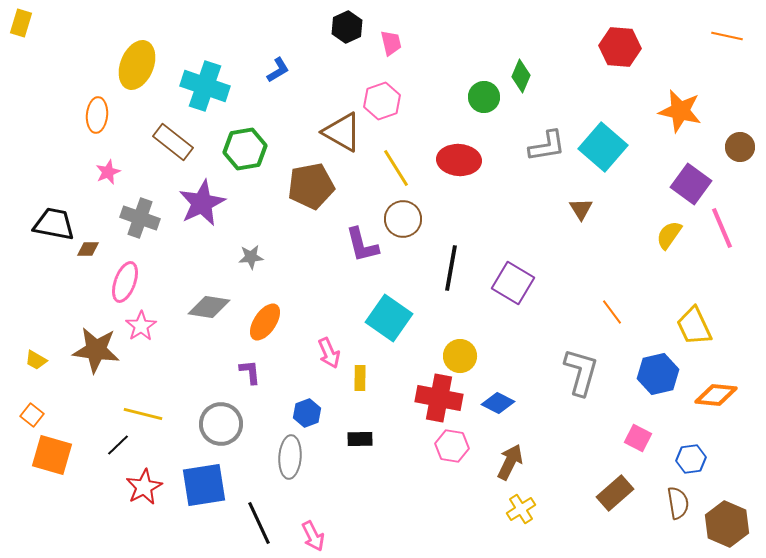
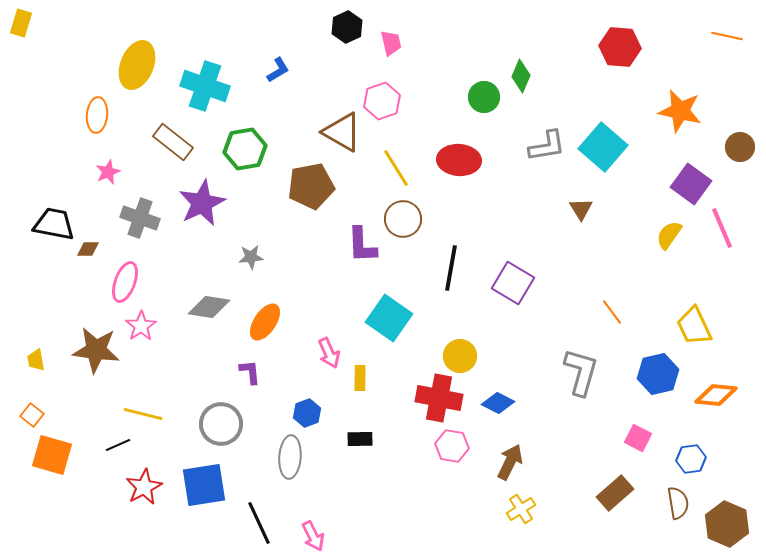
purple L-shape at (362, 245): rotated 12 degrees clockwise
yellow trapezoid at (36, 360): rotated 50 degrees clockwise
black line at (118, 445): rotated 20 degrees clockwise
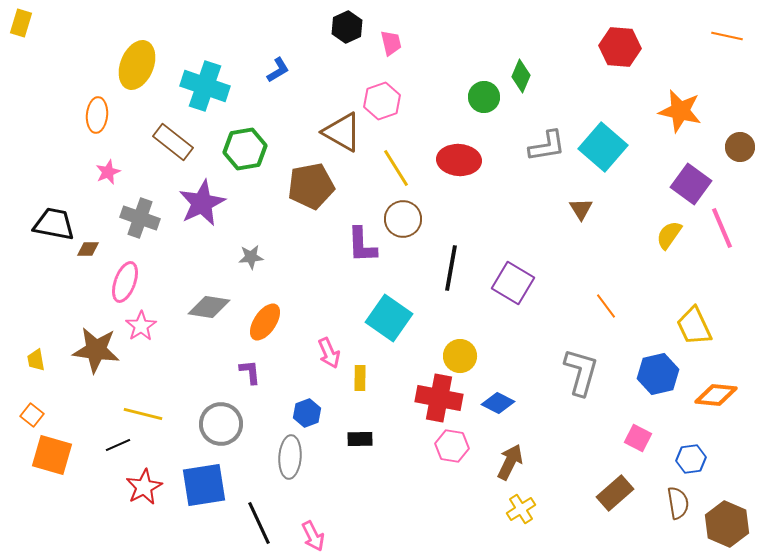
orange line at (612, 312): moved 6 px left, 6 px up
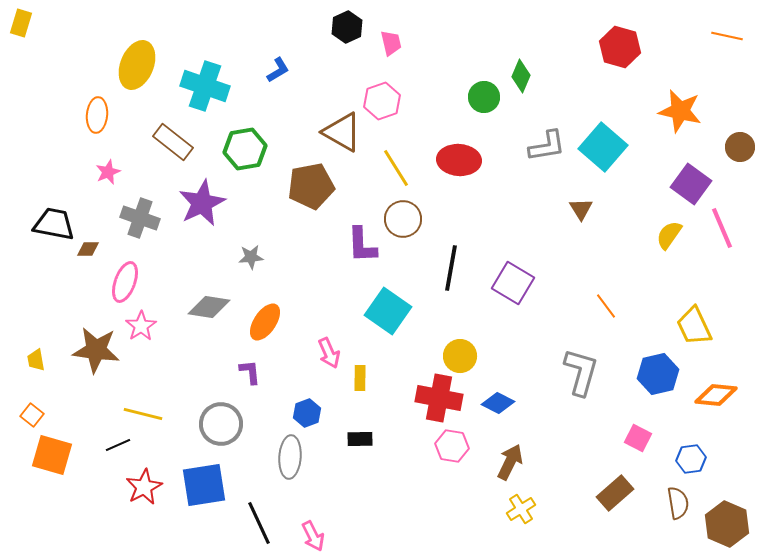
red hexagon at (620, 47): rotated 12 degrees clockwise
cyan square at (389, 318): moved 1 px left, 7 px up
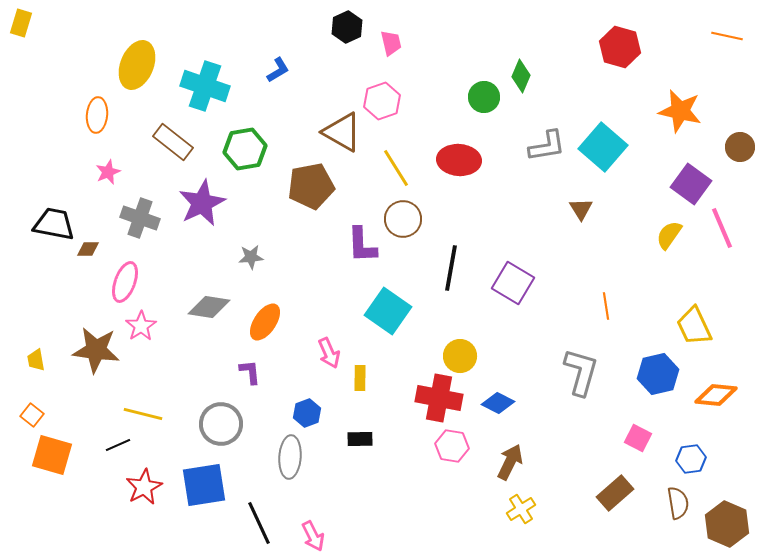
orange line at (606, 306): rotated 28 degrees clockwise
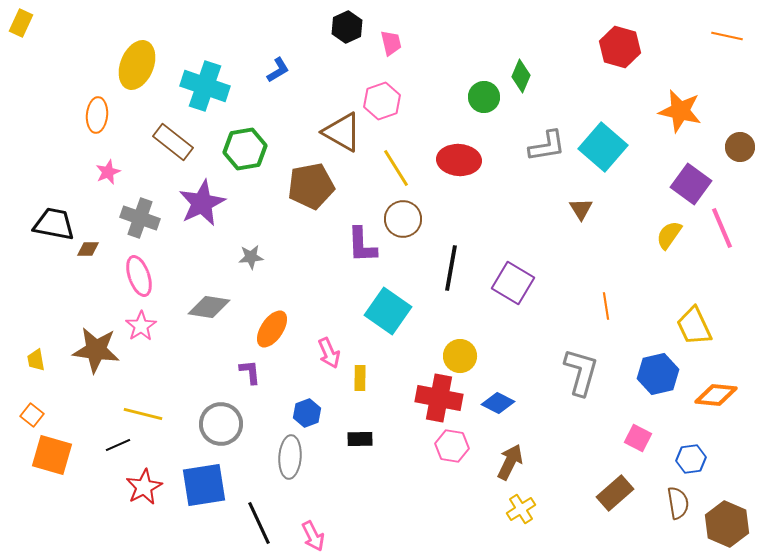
yellow rectangle at (21, 23): rotated 8 degrees clockwise
pink ellipse at (125, 282): moved 14 px right, 6 px up; rotated 39 degrees counterclockwise
orange ellipse at (265, 322): moved 7 px right, 7 px down
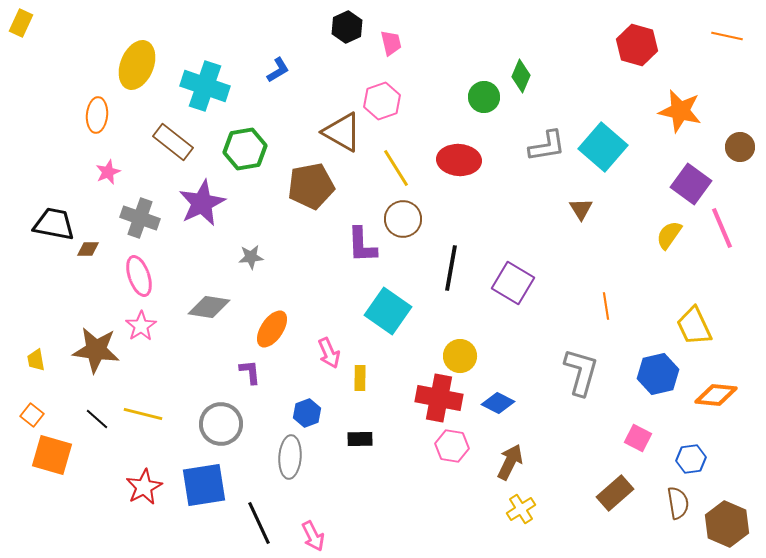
red hexagon at (620, 47): moved 17 px right, 2 px up
black line at (118, 445): moved 21 px left, 26 px up; rotated 65 degrees clockwise
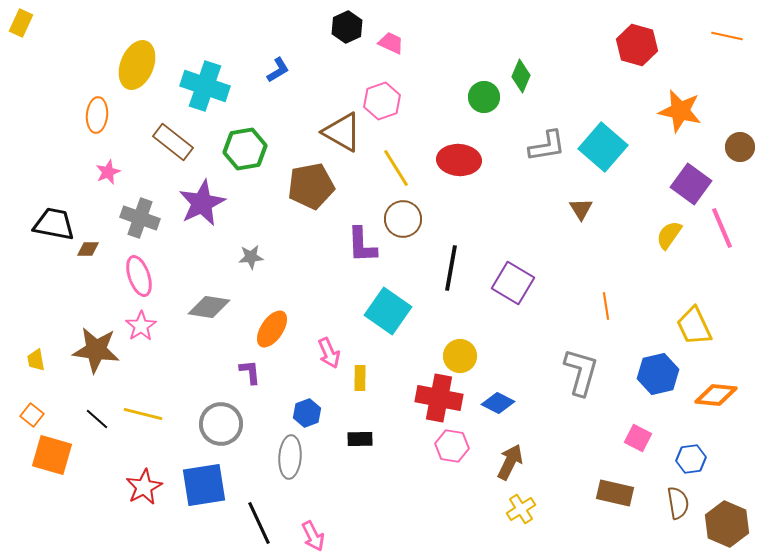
pink trapezoid at (391, 43): rotated 52 degrees counterclockwise
brown rectangle at (615, 493): rotated 54 degrees clockwise
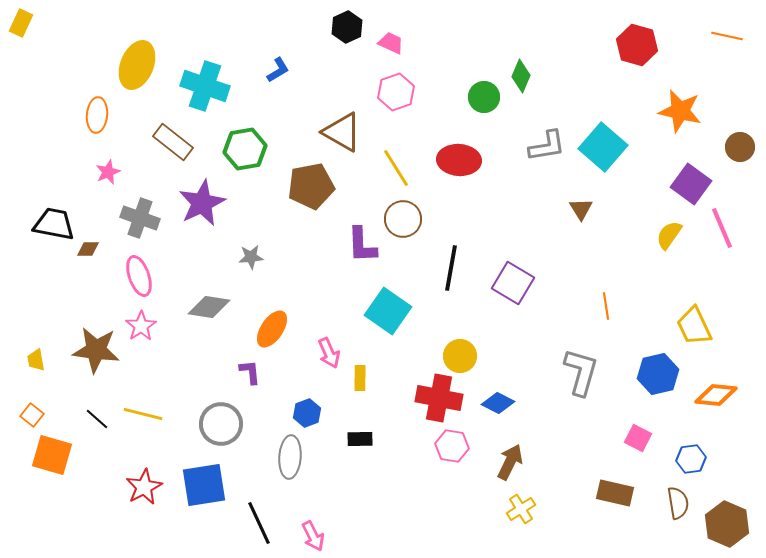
pink hexagon at (382, 101): moved 14 px right, 9 px up
